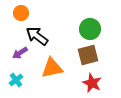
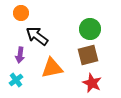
purple arrow: moved 2 px down; rotated 49 degrees counterclockwise
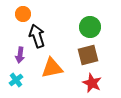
orange circle: moved 2 px right, 1 px down
green circle: moved 2 px up
black arrow: rotated 35 degrees clockwise
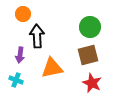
black arrow: rotated 15 degrees clockwise
cyan cross: rotated 32 degrees counterclockwise
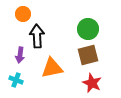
green circle: moved 2 px left, 2 px down
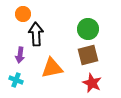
black arrow: moved 1 px left, 2 px up
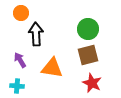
orange circle: moved 2 px left, 1 px up
purple arrow: moved 5 px down; rotated 140 degrees clockwise
orange triangle: rotated 20 degrees clockwise
cyan cross: moved 1 px right, 6 px down; rotated 16 degrees counterclockwise
